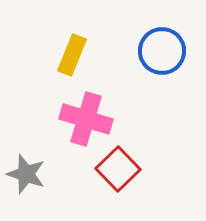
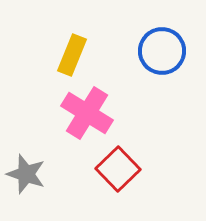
pink cross: moved 1 px right, 6 px up; rotated 15 degrees clockwise
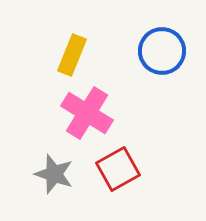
red square: rotated 15 degrees clockwise
gray star: moved 28 px right
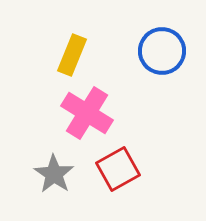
gray star: rotated 15 degrees clockwise
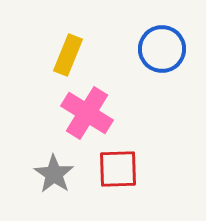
blue circle: moved 2 px up
yellow rectangle: moved 4 px left
red square: rotated 27 degrees clockwise
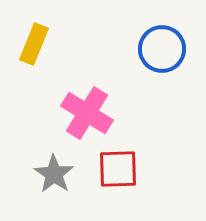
yellow rectangle: moved 34 px left, 11 px up
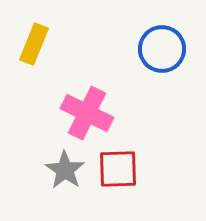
pink cross: rotated 6 degrees counterclockwise
gray star: moved 11 px right, 4 px up
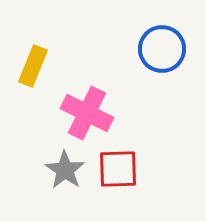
yellow rectangle: moved 1 px left, 22 px down
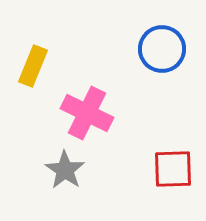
red square: moved 55 px right
